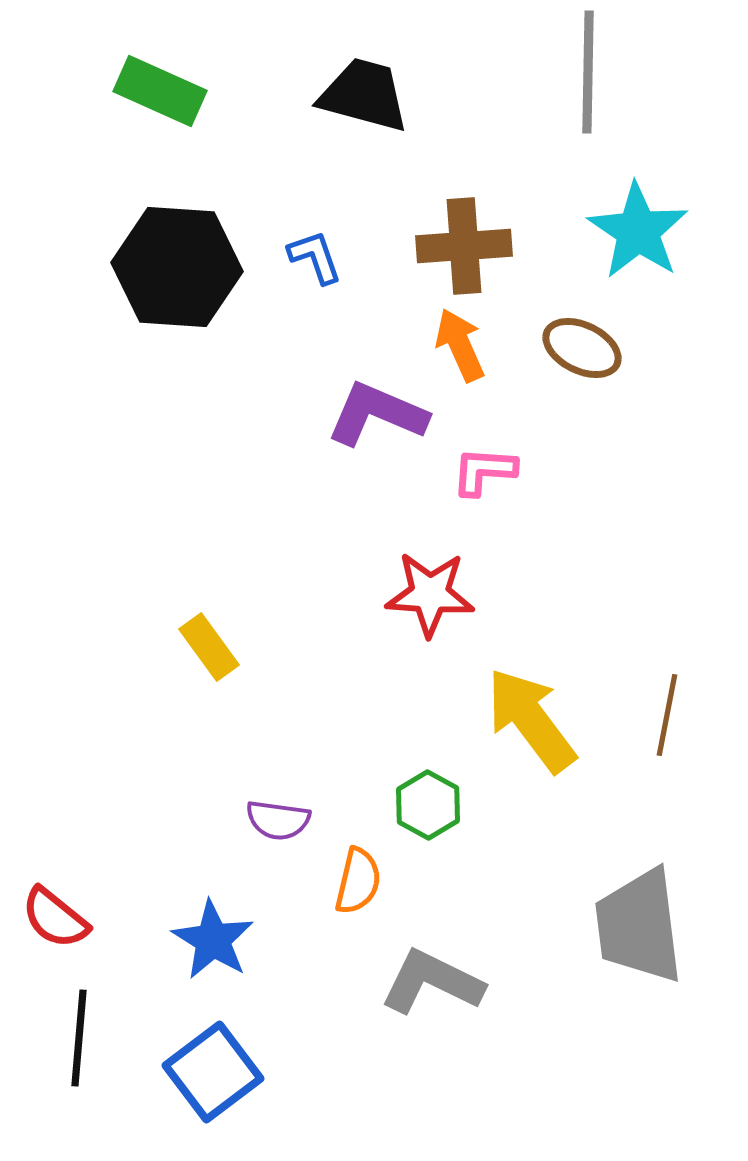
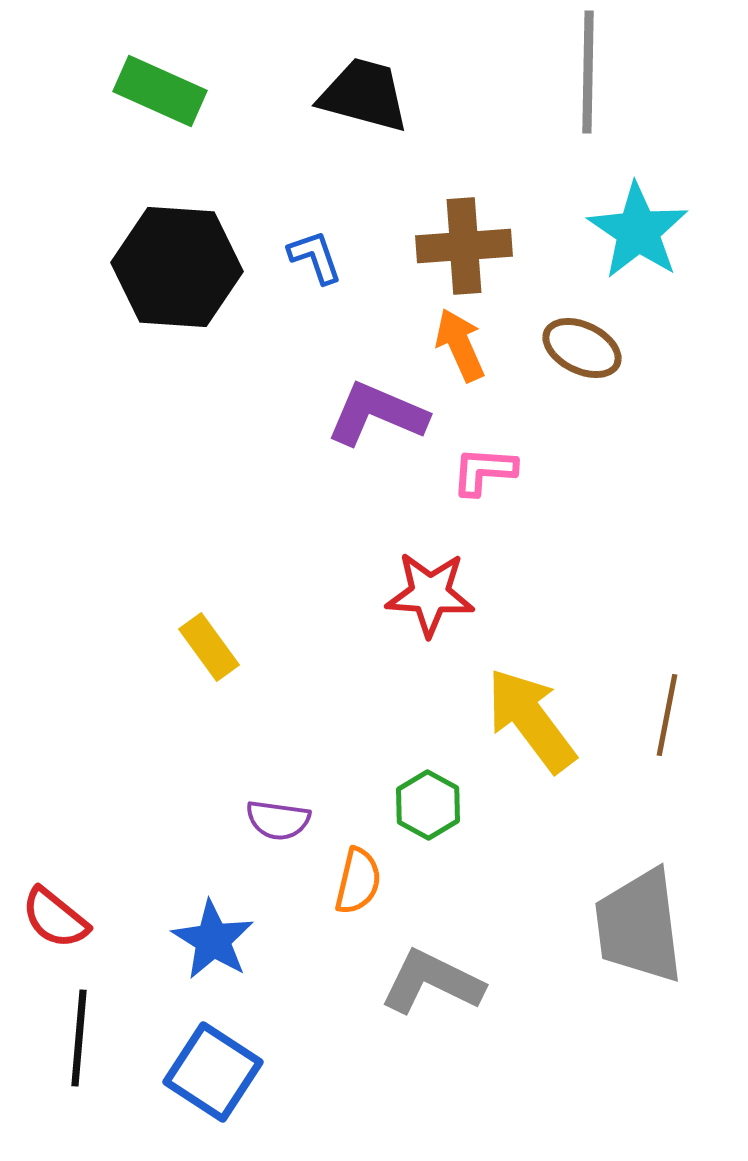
blue square: rotated 20 degrees counterclockwise
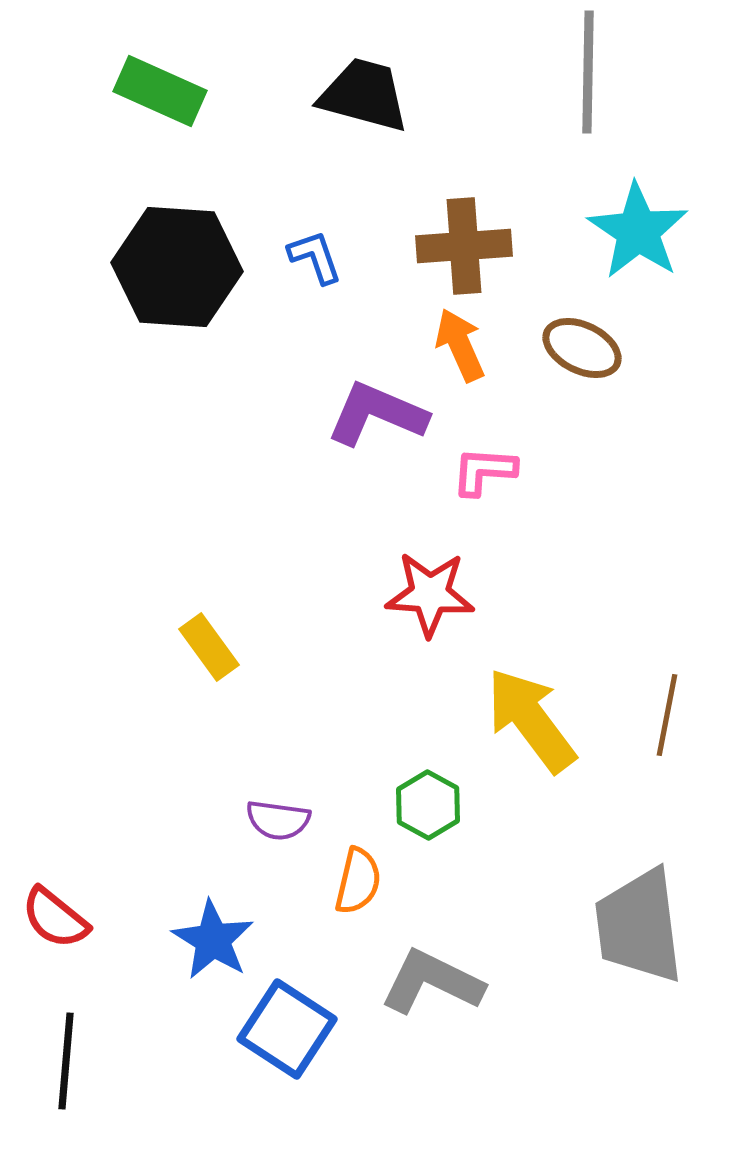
black line: moved 13 px left, 23 px down
blue square: moved 74 px right, 43 px up
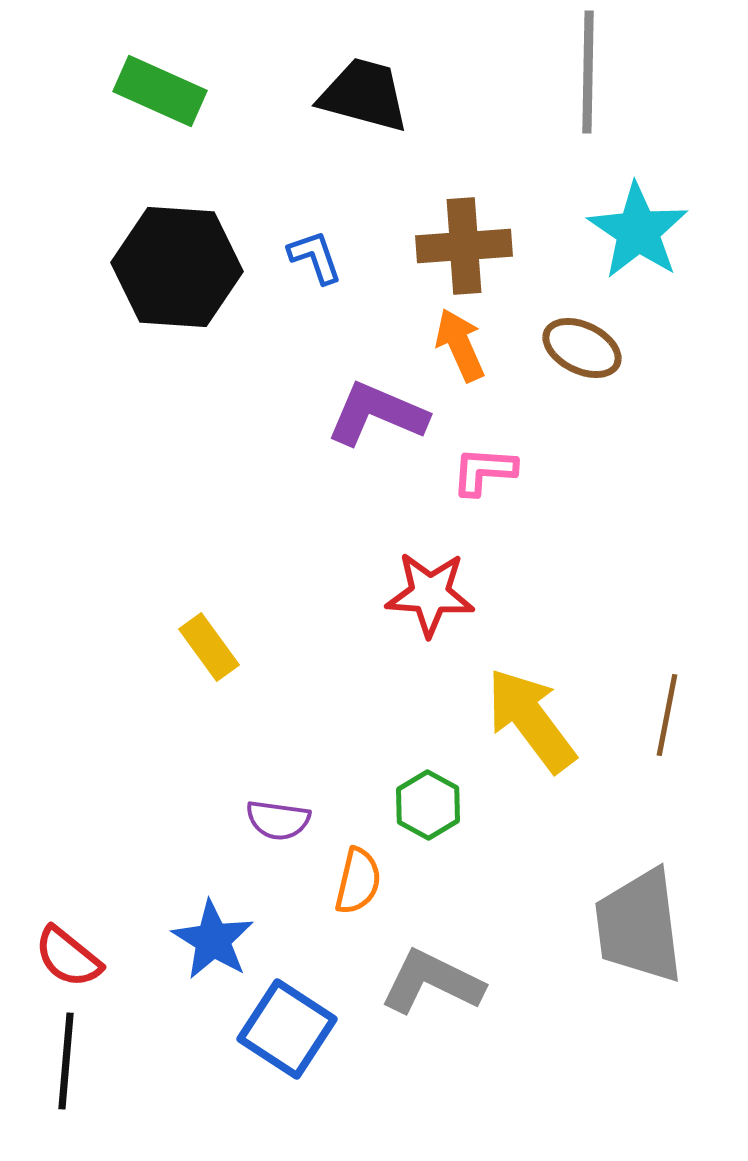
red semicircle: moved 13 px right, 39 px down
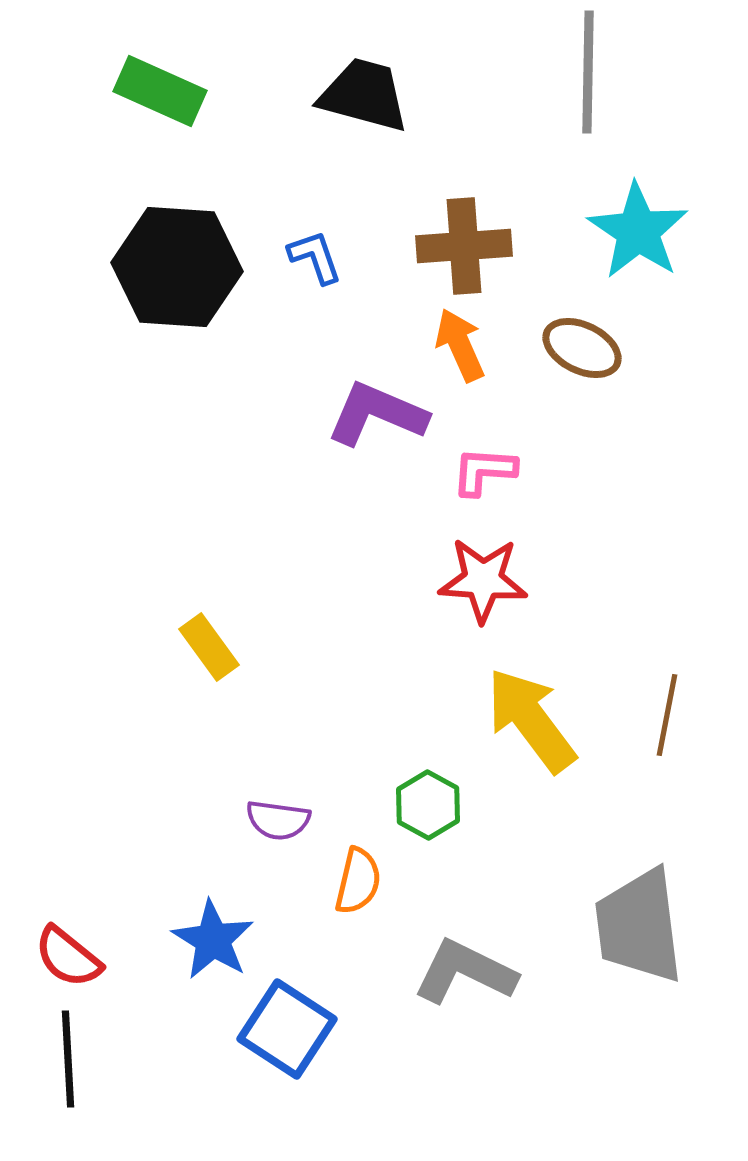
red star: moved 53 px right, 14 px up
gray L-shape: moved 33 px right, 10 px up
black line: moved 2 px right, 2 px up; rotated 8 degrees counterclockwise
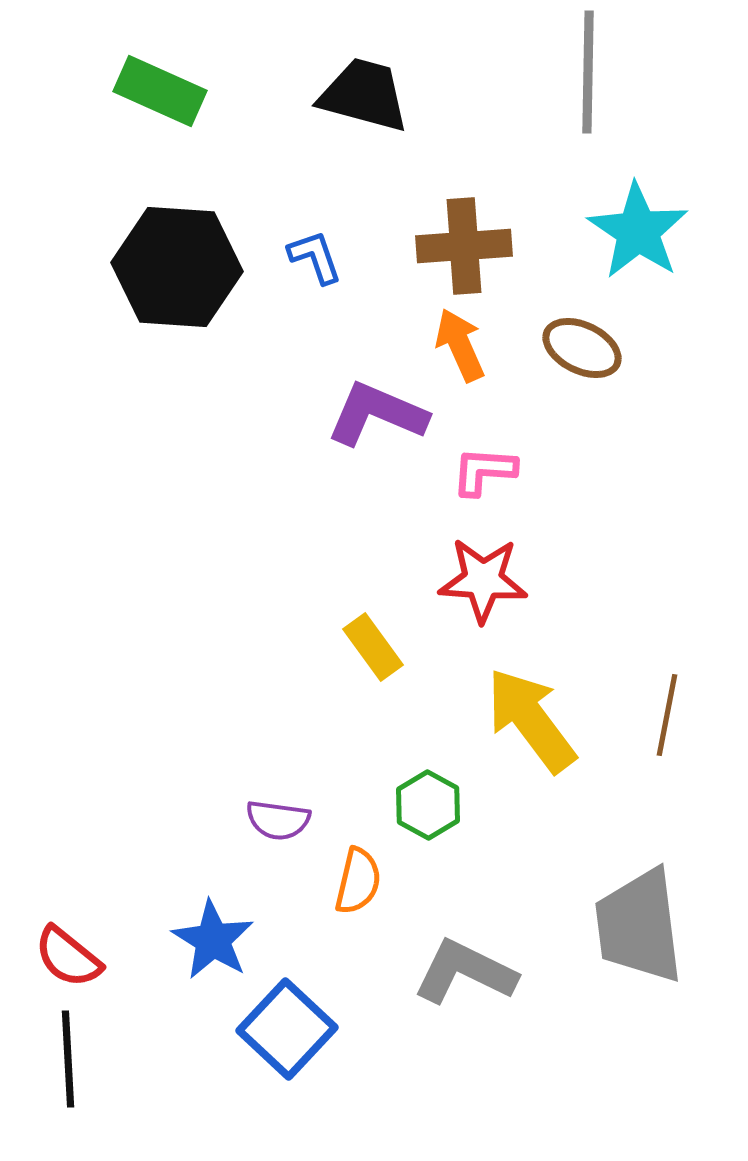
yellow rectangle: moved 164 px right
blue square: rotated 10 degrees clockwise
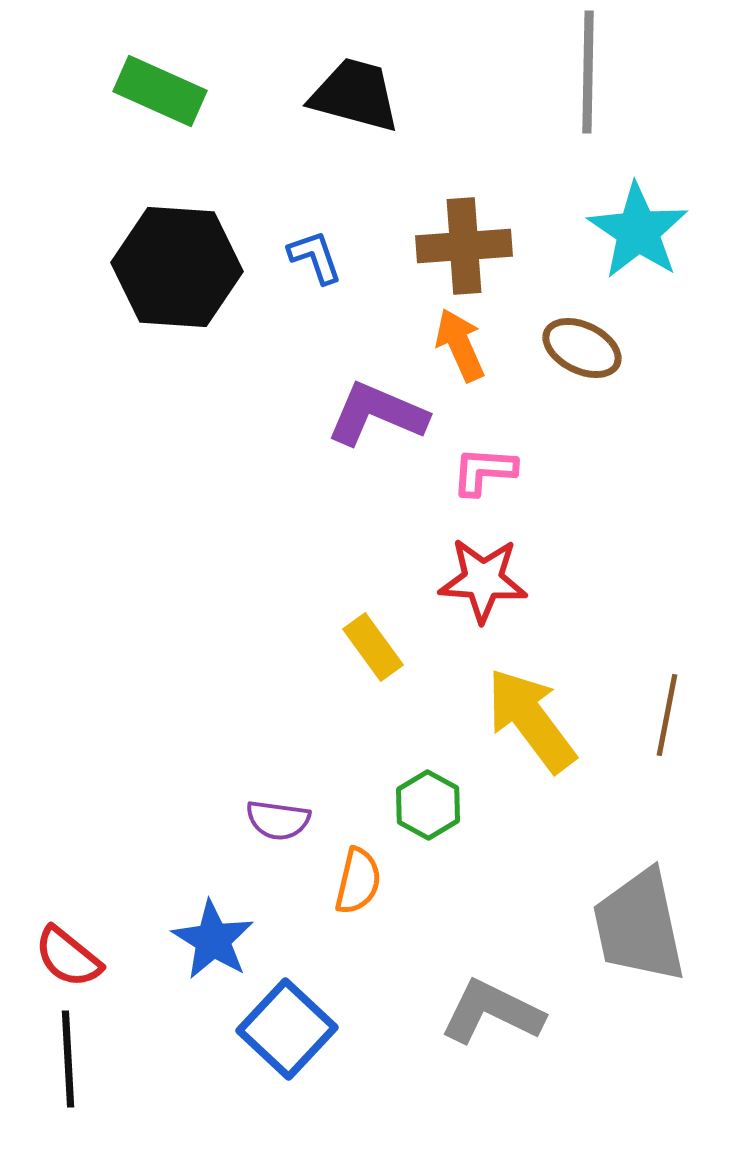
black trapezoid: moved 9 px left
gray trapezoid: rotated 5 degrees counterclockwise
gray L-shape: moved 27 px right, 40 px down
